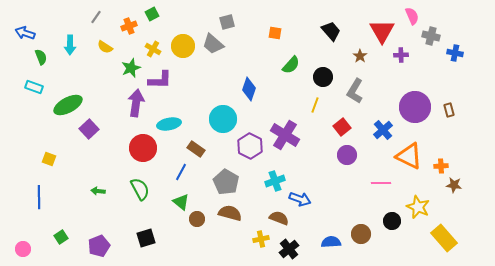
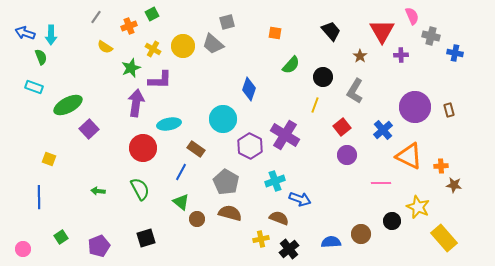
cyan arrow at (70, 45): moved 19 px left, 10 px up
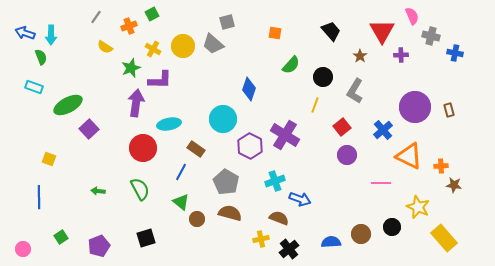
black circle at (392, 221): moved 6 px down
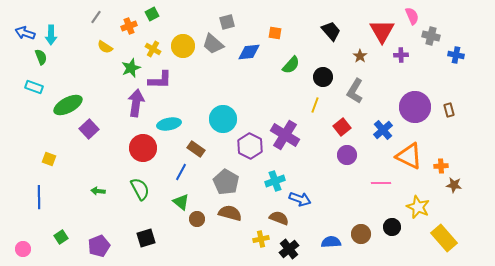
blue cross at (455, 53): moved 1 px right, 2 px down
blue diamond at (249, 89): moved 37 px up; rotated 65 degrees clockwise
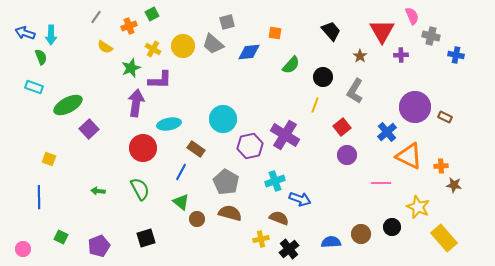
brown rectangle at (449, 110): moved 4 px left, 7 px down; rotated 48 degrees counterclockwise
blue cross at (383, 130): moved 4 px right, 2 px down
purple hexagon at (250, 146): rotated 20 degrees clockwise
green square at (61, 237): rotated 32 degrees counterclockwise
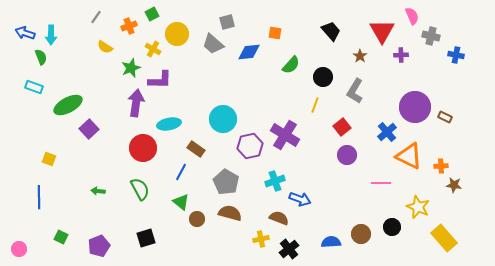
yellow circle at (183, 46): moved 6 px left, 12 px up
pink circle at (23, 249): moved 4 px left
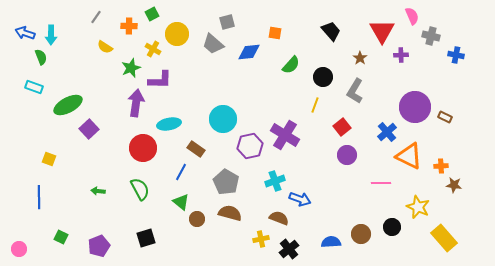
orange cross at (129, 26): rotated 21 degrees clockwise
brown star at (360, 56): moved 2 px down
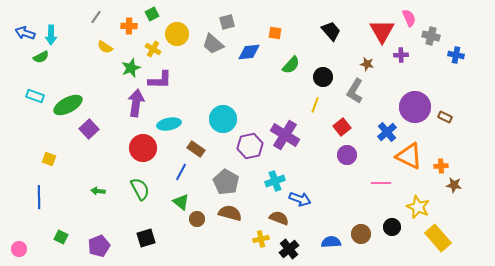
pink semicircle at (412, 16): moved 3 px left, 2 px down
green semicircle at (41, 57): rotated 84 degrees clockwise
brown star at (360, 58): moved 7 px right, 6 px down; rotated 24 degrees counterclockwise
cyan rectangle at (34, 87): moved 1 px right, 9 px down
yellow rectangle at (444, 238): moved 6 px left
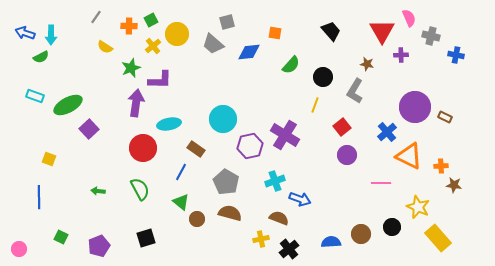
green square at (152, 14): moved 1 px left, 6 px down
yellow cross at (153, 49): moved 3 px up; rotated 21 degrees clockwise
